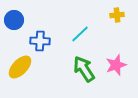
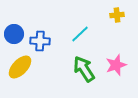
blue circle: moved 14 px down
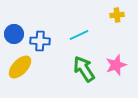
cyan line: moved 1 px left, 1 px down; rotated 18 degrees clockwise
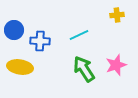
blue circle: moved 4 px up
yellow ellipse: rotated 55 degrees clockwise
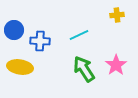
pink star: rotated 15 degrees counterclockwise
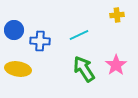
yellow ellipse: moved 2 px left, 2 px down
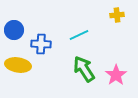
blue cross: moved 1 px right, 3 px down
pink star: moved 10 px down
yellow ellipse: moved 4 px up
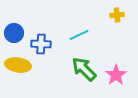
blue circle: moved 3 px down
green arrow: rotated 12 degrees counterclockwise
